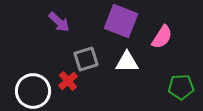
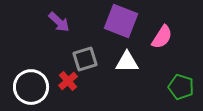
gray square: moved 1 px left
green pentagon: rotated 20 degrees clockwise
white circle: moved 2 px left, 4 px up
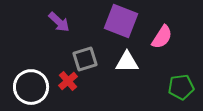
green pentagon: rotated 25 degrees counterclockwise
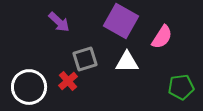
purple square: rotated 8 degrees clockwise
white circle: moved 2 px left
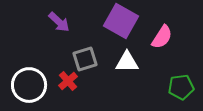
white circle: moved 2 px up
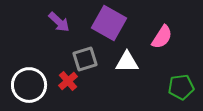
purple square: moved 12 px left, 2 px down
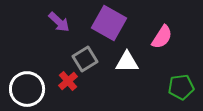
gray square: rotated 15 degrees counterclockwise
white circle: moved 2 px left, 4 px down
